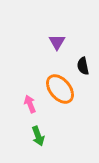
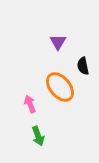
purple triangle: moved 1 px right
orange ellipse: moved 2 px up
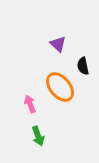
purple triangle: moved 2 px down; rotated 18 degrees counterclockwise
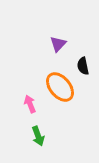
purple triangle: rotated 30 degrees clockwise
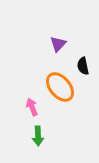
pink arrow: moved 2 px right, 3 px down
green arrow: rotated 18 degrees clockwise
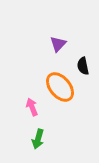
green arrow: moved 3 px down; rotated 18 degrees clockwise
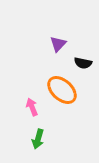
black semicircle: moved 3 px up; rotated 66 degrees counterclockwise
orange ellipse: moved 2 px right, 3 px down; rotated 8 degrees counterclockwise
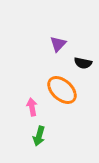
pink arrow: rotated 12 degrees clockwise
green arrow: moved 1 px right, 3 px up
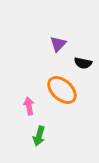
pink arrow: moved 3 px left, 1 px up
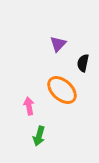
black semicircle: rotated 90 degrees clockwise
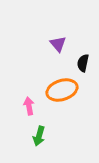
purple triangle: rotated 24 degrees counterclockwise
orange ellipse: rotated 60 degrees counterclockwise
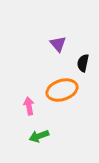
green arrow: rotated 54 degrees clockwise
